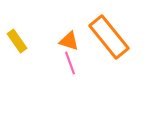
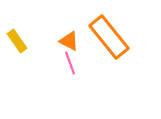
orange triangle: rotated 10 degrees clockwise
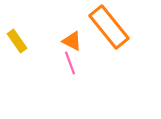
orange rectangle: moved 10 px up
orange triangle: moved 3 px right
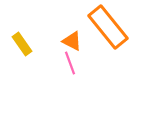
orange rectangle: moved 1 px left
yellow rectangle: moved 5 px right, 3 px down
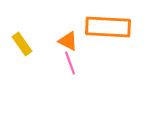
orange rectangle: rotated 48 degrees counterclockwise
orange triangle: moved 4 px left
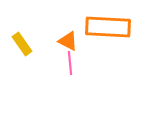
pink line: rotated 15 degrees clockwise
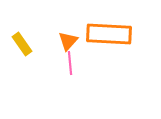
orange rectangle: moved 1 px right, 7 px down
orange triangle: rotated 45 degrees clockwise
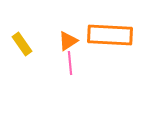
orange rectangle: moved 1 px right, 1 px down
orange triangle: rotated 15 degrees clockwise
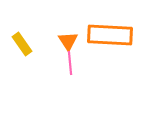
orange triangle: rotated 30 degrees counterclockwise
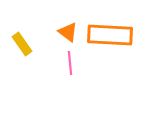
orange triangle: moved 9 px up; rotated 20 degrees counterclockwise
